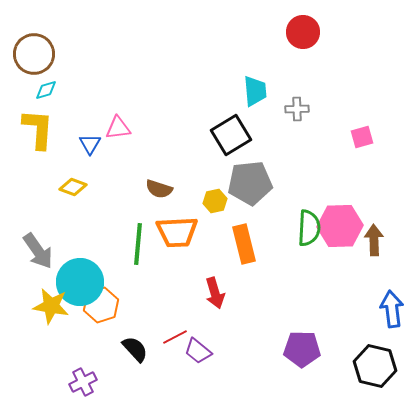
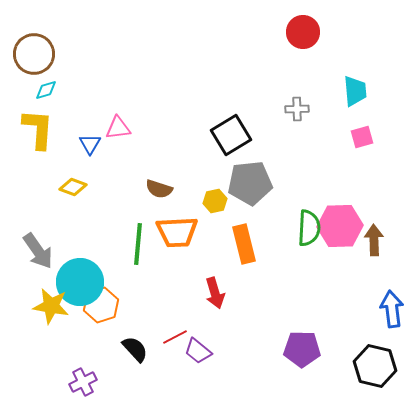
cyan trapezoid: moved 100 px right
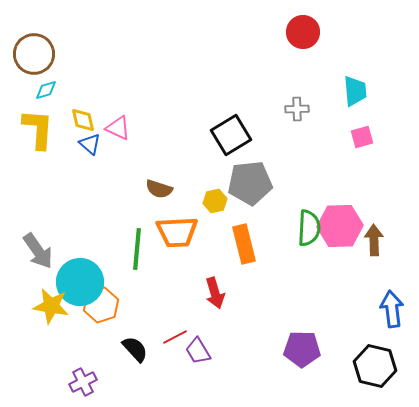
pink triangle: rotated 32 degrees clockwise
blue triangle: rotated 20 degrees counterclockwise
yellow diamond: moved 10 px right, 67 px up; rotated 56 degrees clockwise
green line: moved 1 px left, 5 px down
purple trapezoid: rotated 20 degrees clockwise
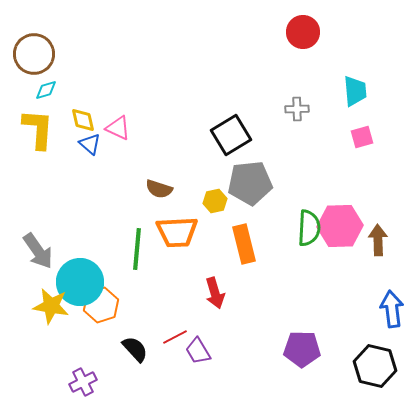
brown arrow: moved 4 px right
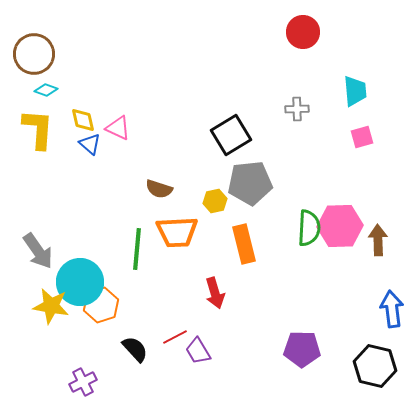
cyan diamond: rotated 35 degrees clockwise
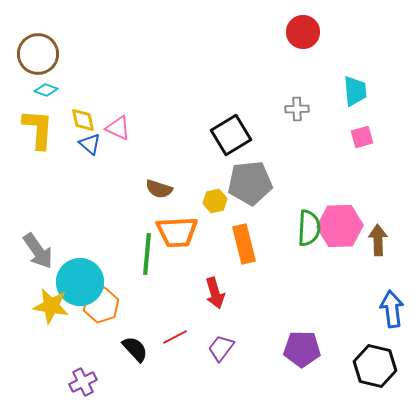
brown circle: moved 4 px right
green line: moved 10 px right, 5 px down
purple trapezoid: moved 23 px right, 3 px up; rotated 68 degrees clockwise
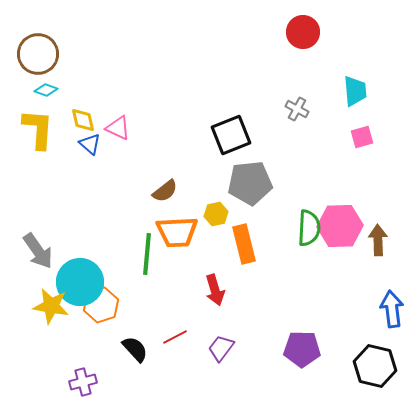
gray cross: rotated 30 degrees clockwise
black square: rotated 9 degrees clockwise
brown semicircle: moved 6 px right, 2 px down; rotated 56 degrees counterclockwise
yellow hexagon: moved 1 px right, 13 px down
red arrow: moved 3 px up
purple cross: rotated 12 degrees clockwise
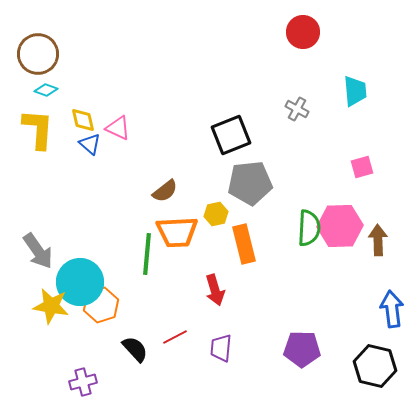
pink square: moved 30 px down
purple trapezoid: rotated 32 degrees counterclockwise
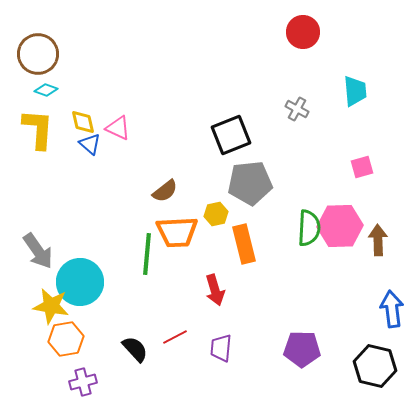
yellow diamond: moved 2 px down
orange hexagon: moved 35 px left, 34 px down; rotated 8 degrees clockwise
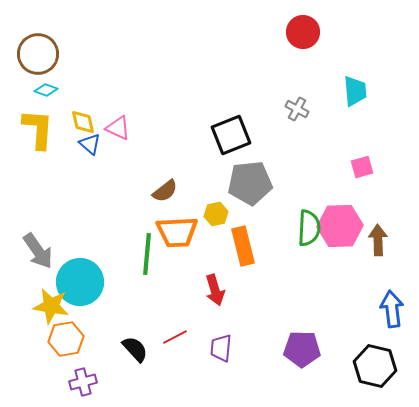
orange rectangle: moved 1 px left, 2 px down
